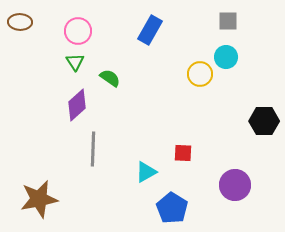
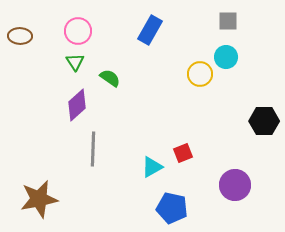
brown ellipse: moved 14 px down
red square: rotated 24 degrees counterclockwise
cyan triangle: moved 6 px right, 5 px up
blue pentagon: rotated 20 degrees counterclockwise
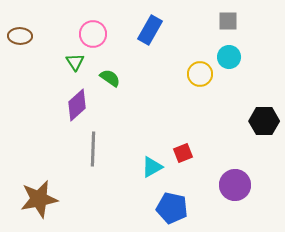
pink circle: moved 15 px right, 3 px down
cyan circle: moved 3 px right
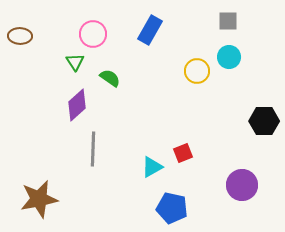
yellow circle: moved 3 px left, 3 px up
purple circle: moved 7 px right
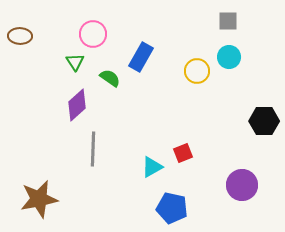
blue rectangle: moved 9 px left, 27 px down
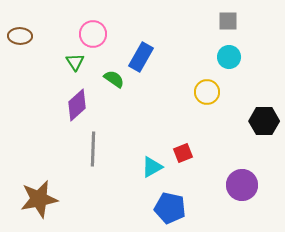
yellow circle: moved 10 px right, 21 px down
green semicircle: moved 4 px right, 1 px down
blue pentagon: moved 2 px left
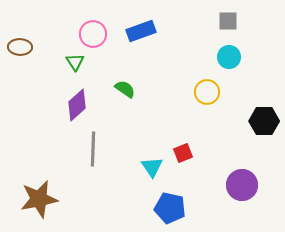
brown ellipse: moved 11 px down
blue rectangle: moved 26 px up; rotated 40 degrees clockwise
green semicircle: moved 11 px right, 10 px down
cyan triangle: rotated 35 degrees counterclockwise
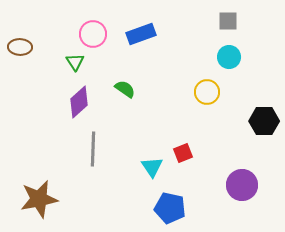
blue rectangle: moved 3 px down
purple diamond: moved 2 px right, 3 px up
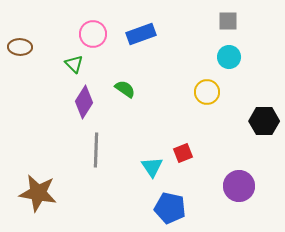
green triangle: moved 1 px left, 2 px down; rotated 12 degrees counterclockwise
purple diamond: moved 5 px right; rotated 16 degrees counterclockwise
gray line: moved 3 px right, 1 px down
purple circle: moved 3 px left, 1 px down
brown star: moved 1 px left, 6 px up; rotated 21 degrees clockwise
